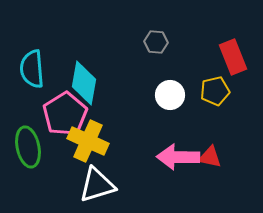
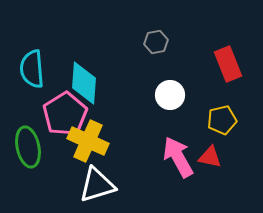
gray hexagon: rotated 15 degrees counterclockwise
red rectangle: moved 5 px left, 7 px down
cyan diamond: rotated 6 degrees counterclockwise
yellow pentagon: moved 7 px right, 29 px down
pink arrow: rotated 60 degrees clockwise
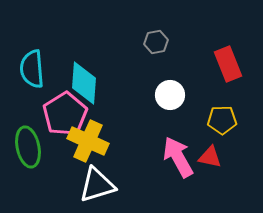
yellow pentagon: rotated 12 degrees clockwise
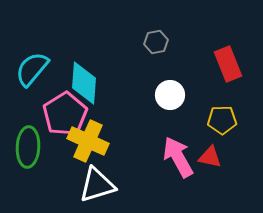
cyan semicircle: rotated 45 degrees clockwise
green ellipse: rotated 15 degrees clockwise
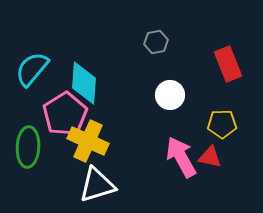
yellow pentagon: moved 4 px down
pink arrow: moved 3 px right
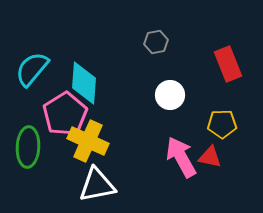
white triangle: rotated 6 degrees clockwise
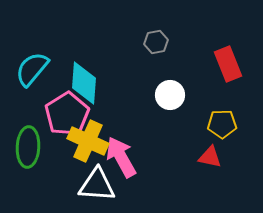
pink pentagon: moved 2 px right
pink arrow: moved 60 px left
white triangle: rotated 15 degrees clockwise
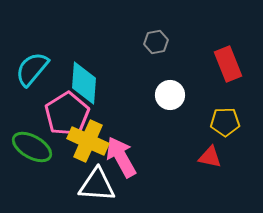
yellow pentagon: moved 3 px right, 2 px up
green ellipse: moved 4 px right; rotated 63 degrees counterclockwise
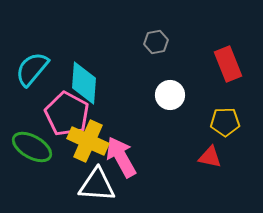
pink pentagon: rotated 12 degrees counterclockwise
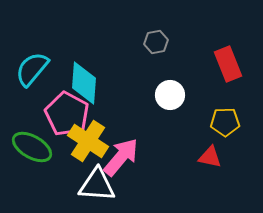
yellow cross: rotated 9 degrees clockwise
pink arrow: rotated 69 degrees clockwise
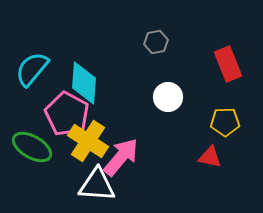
white circle: moved 2 px left, 2 px down
